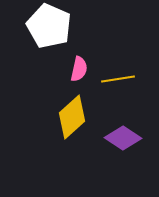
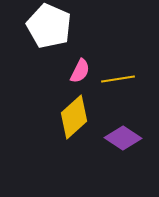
pink semicircle: moved 1 px right, 2 px down; rotated 15 degrees clockwise
yellow diamond: moved 2 px right
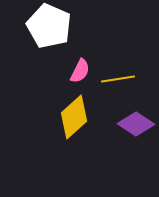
purple diamond: moved 13 px right, 14 px up
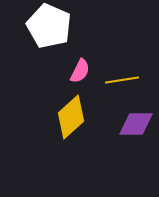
yellow line: moved 4 px right, 1 px down
yellow diamond: moved 3 px left
purple diamond: rotated 33 degrees counterclockwise
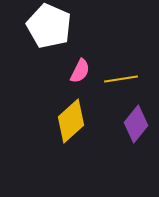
yellow line: moved 1 px left, 1 px up
yellow diamond: moved 4 px down
purple diamond: rotated 51 degrees counterclockwise
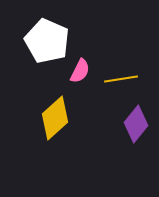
white pentagon: moved 2 px left, 15 px down
yellow diamond: moved 16 px left, 3 px up
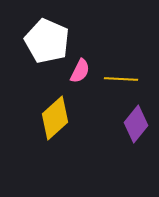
yellow line: rotated 12 degrees clockwise
